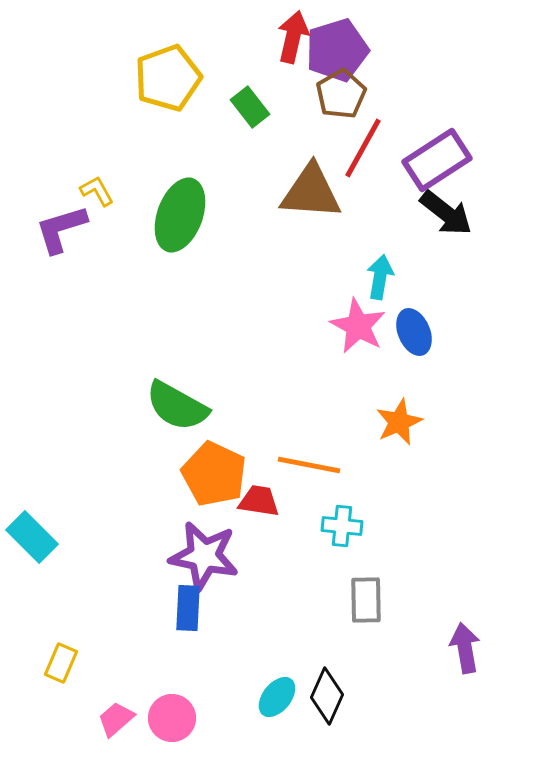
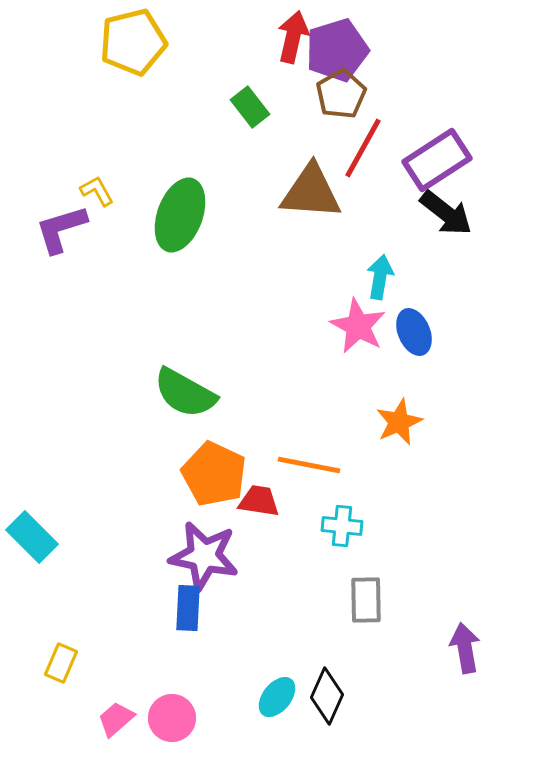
yellow pentagon: moved 35 px left, 36 px up; rotated 6 degrees clockwise
green semicircle: moved 8 px right, 13 px up
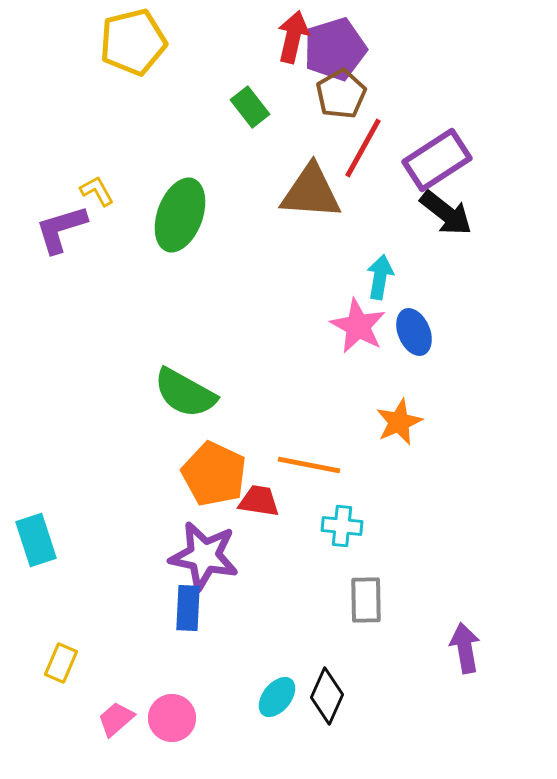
purple pentagon: moved 2 px left, 1 px up
cyan rectangle: moved 4 px right, 3 px down; rotated 27 degrees clockwise
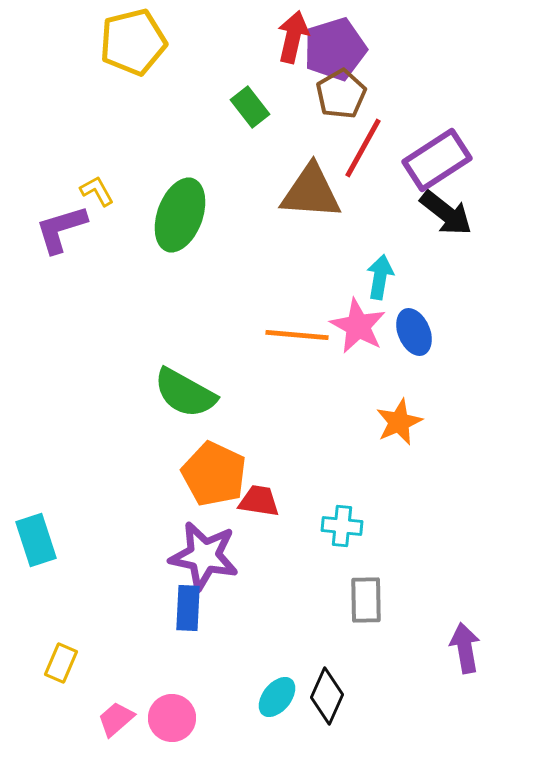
orange line: moved 12 px left, 130 px up; rotated 6 degrees counterclockwise
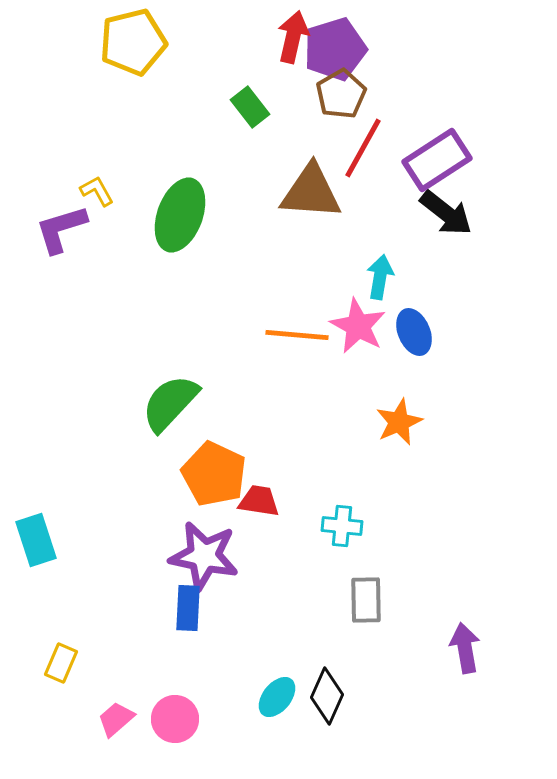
green semicircle: moved 15 px left, 10 px down; rotated 104 degrees clockwise
pink circle: moved 3 px right, 1 px down
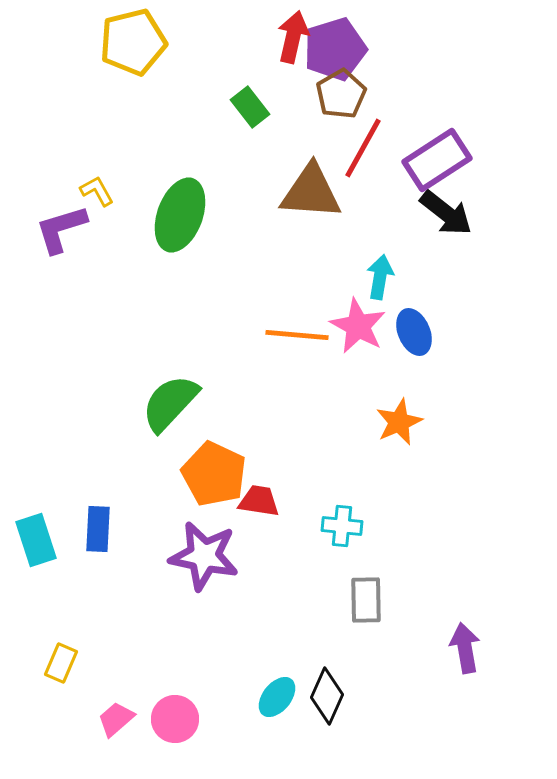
blue rectangle: moved 90 px left, 79 px up
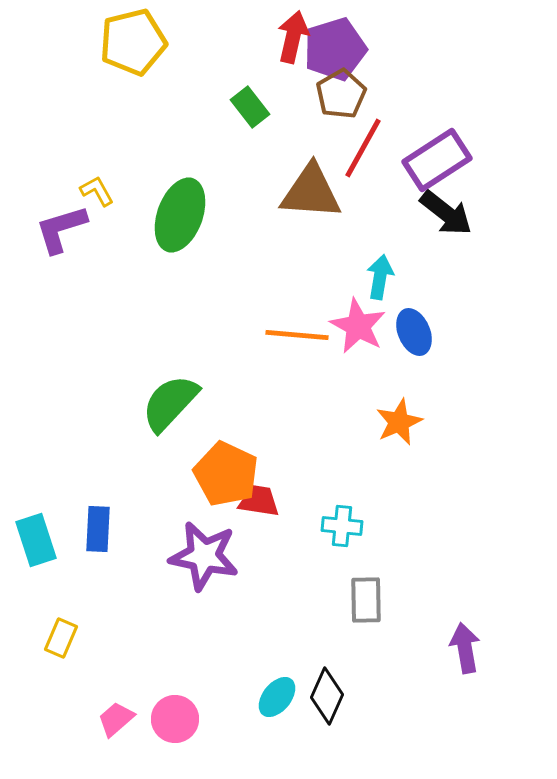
orange pentagon: moved 12 px right
yellow rectangle: moved 25 px up
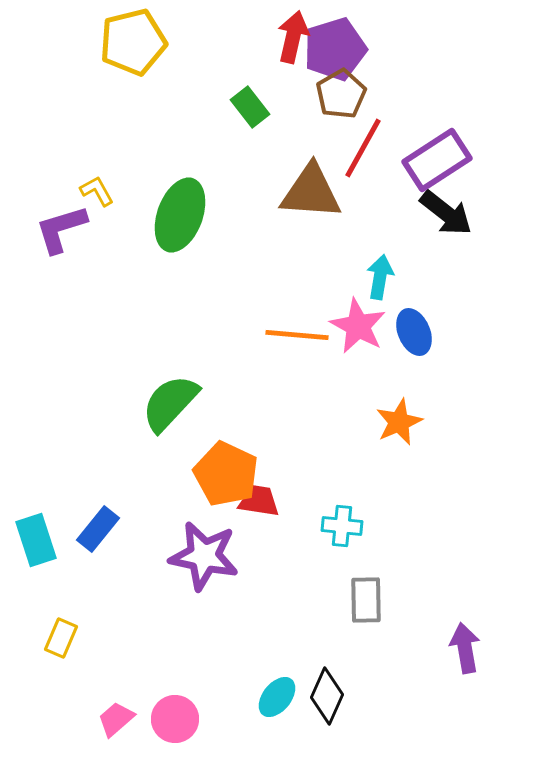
blue rectangle: rotated 36 degrees clockwise
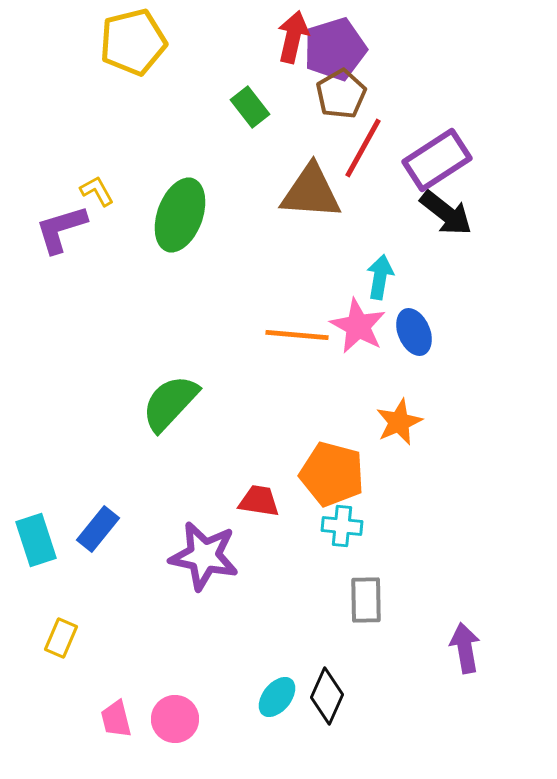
orange pentagon: moved 106 px right; rotated 10 degrees counterclockwise
pink trapezoid: rotated 63 degrees counterclockwise
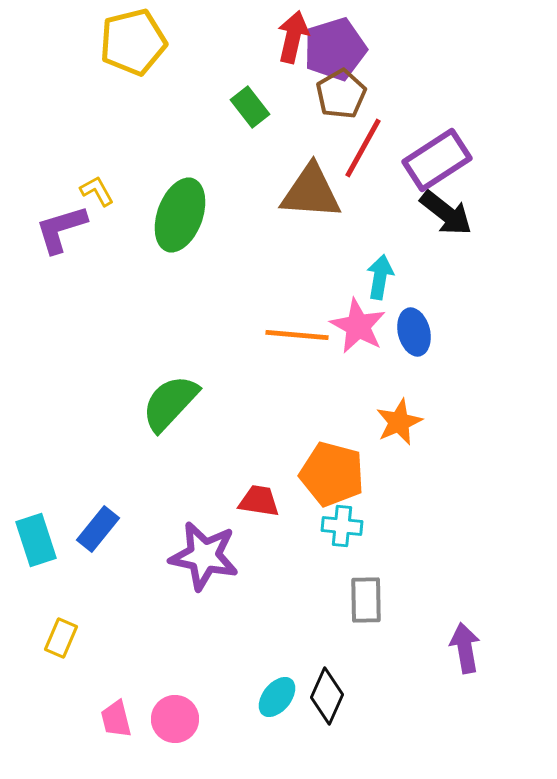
blue ellipse: rotated 9 degrees clockwise
